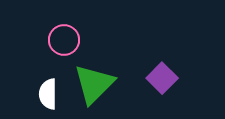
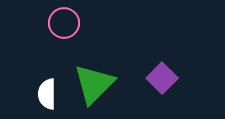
pink circle: moved 17 px up
white semicircle: moved 1 px left
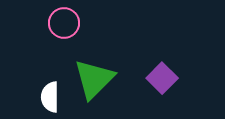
green triangle: moved 5 px up
white semicircle: moved 3 px right, 3 px down
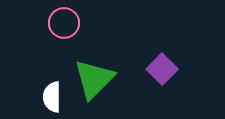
purple square: moved 9 px up
white semicircle: moved 2 px right
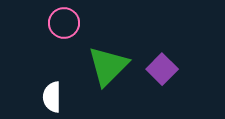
green triangle: moved 14 px right, 13 px up
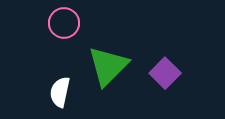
purple square: moved 3 px right, 4 px down
white semicircle: moved 8 px right, 5 px up; rotated 12 degrees clockwise
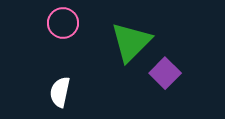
pink circle: moved 1 px left
green triangle: moved 23 px right, 24 px up
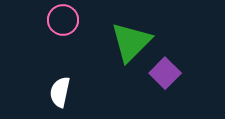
pink circle: moved 3 px up
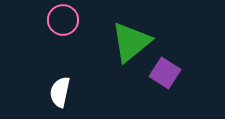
green triangle: rotated 6 degrees clockwise
purple square: rotated 12 degrees counterclockwise
